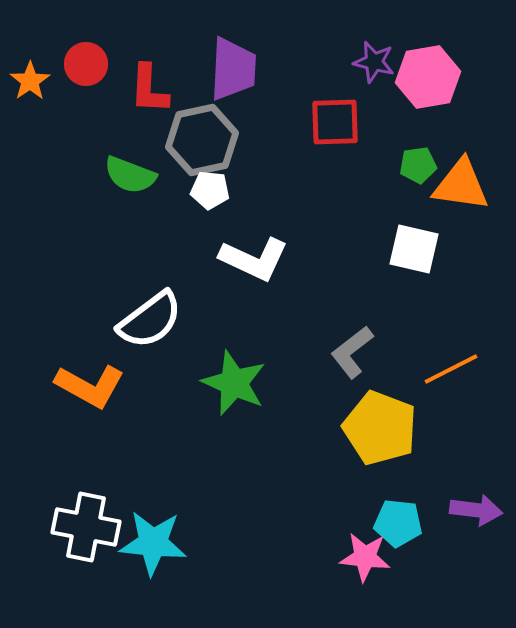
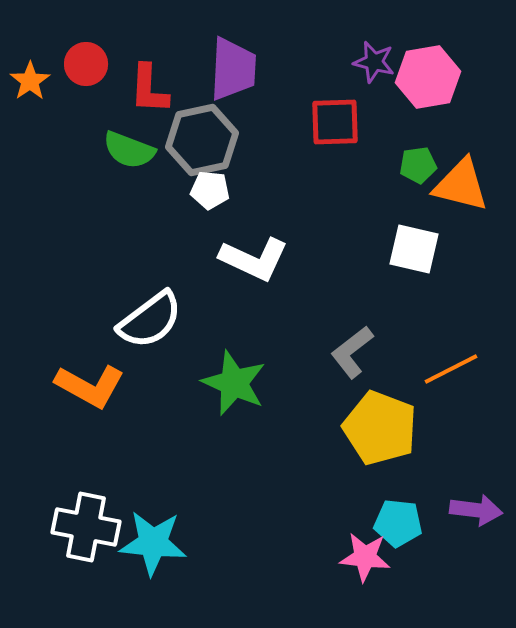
green semicircle: moved 1 px left, 25 px up
orange triangle: rotated 6 degrees clockwise
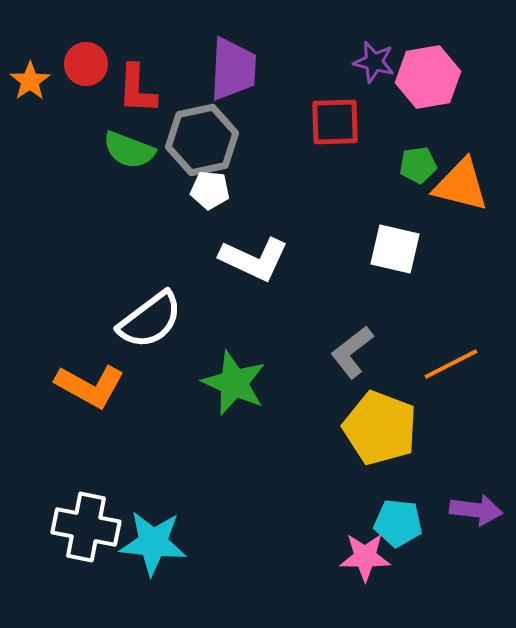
red L-shape: moved 12 px left
white square: moved 19 px left
orange line: moved 5 px up
pink star: rotated 6 degrees counterclockwise
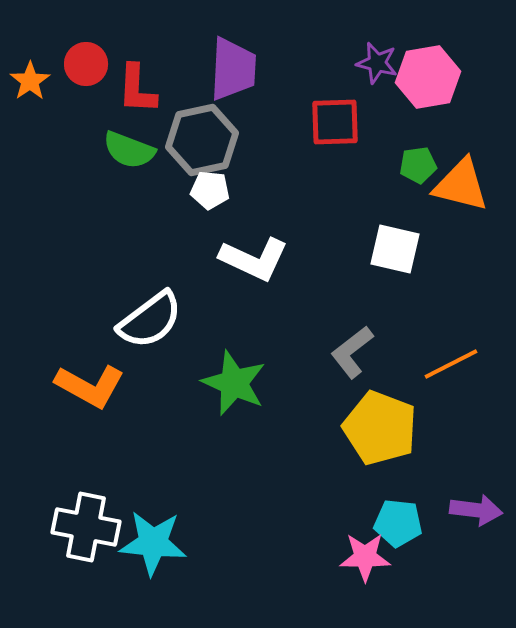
purple star: moved 3 px right, 1 px down
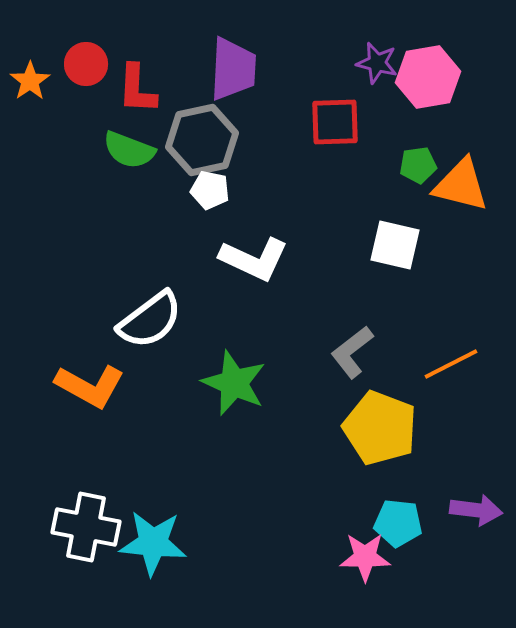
white pentagon: rotated 6 degrees clockwise
white square: moved 4 px up
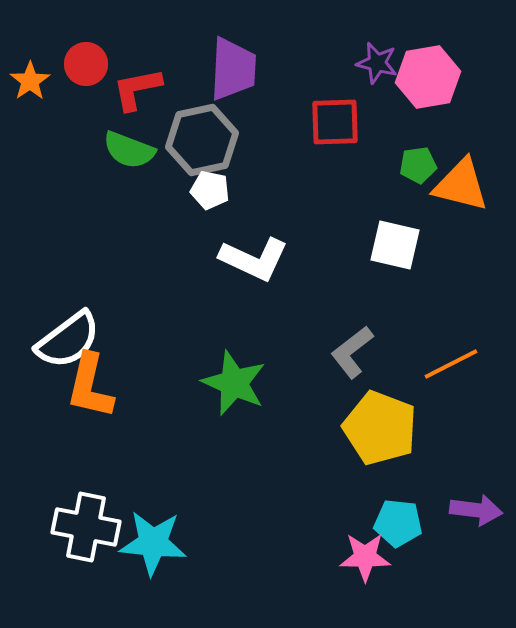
red L-shape: rotated 76 degrees clockwise
white semicircle: moved 82 px left, 20 px down
orange L-shape: rotated 74 degrees clockwise
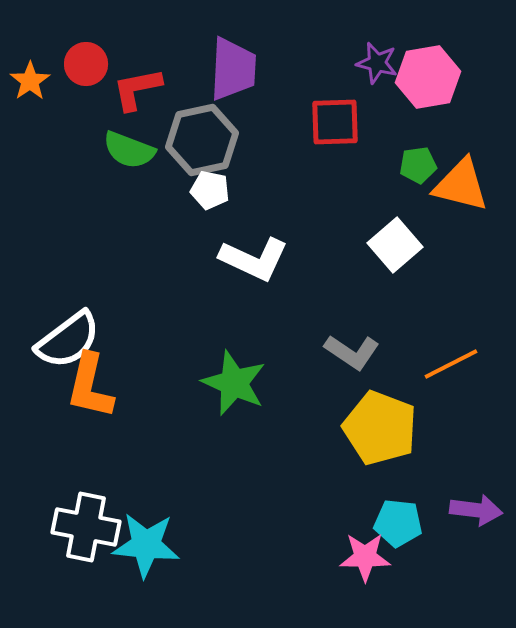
white square: rotated 36 degrees clockwise
gray L-shape: rotated 108 degrees counterclockwise
cyan star: moved 7 px left, 2 px down
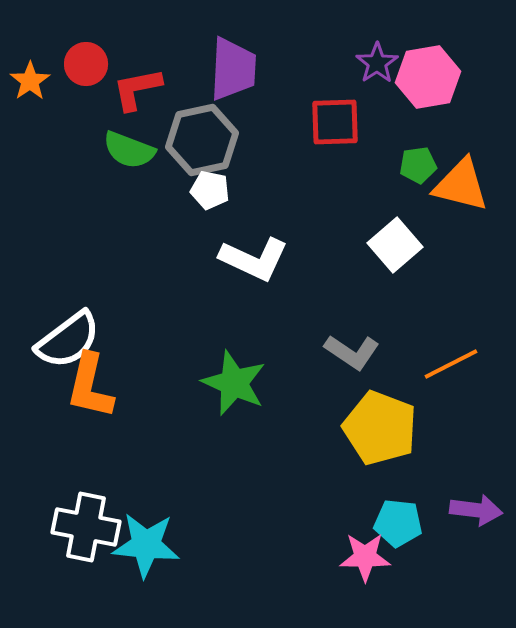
purple star: rotated 24 degrees clockwise
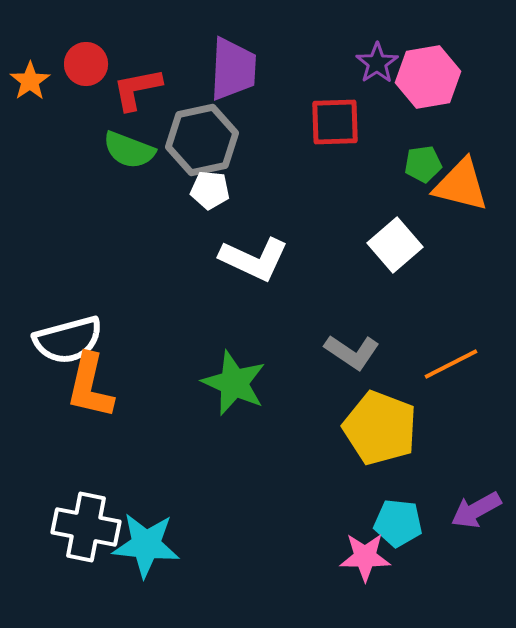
green pentagon: moved 5 px right, 1 px up
white pentagon: rotated 6 degrees counterclockwise
white semicircle: rotated 22 degrees clockwise
purple arrow: rotated 144 degrees clockwise
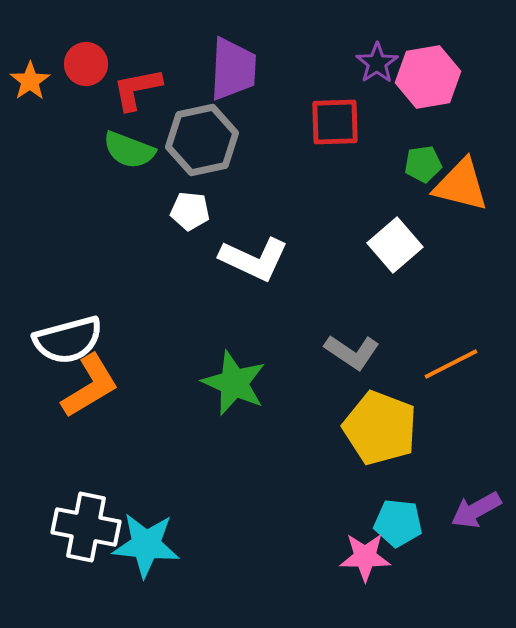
white pentagon: moved 20 px left, 21 px down
orange L-shape: rotated 134 degrees counterclockwise
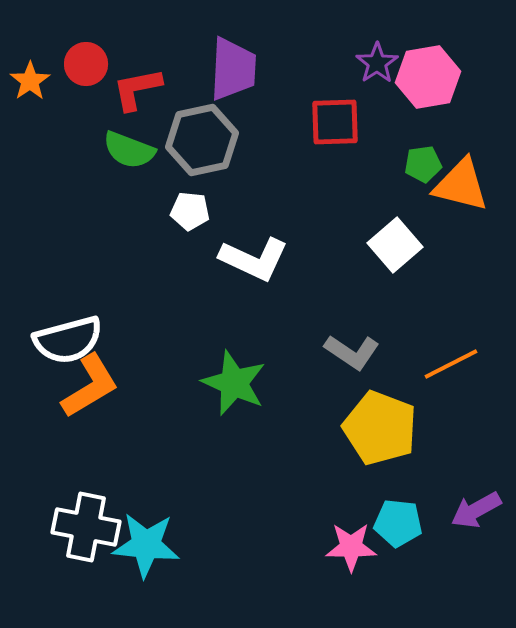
pink star: moved 14 px left, 10 px up
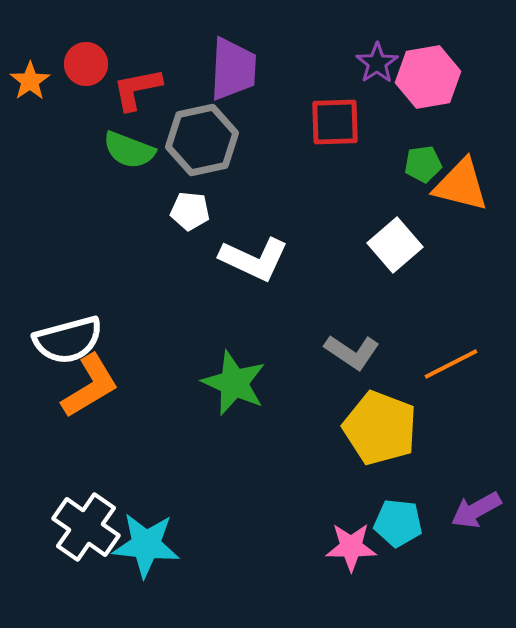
white cross: rotated 24 degrees clockwise
